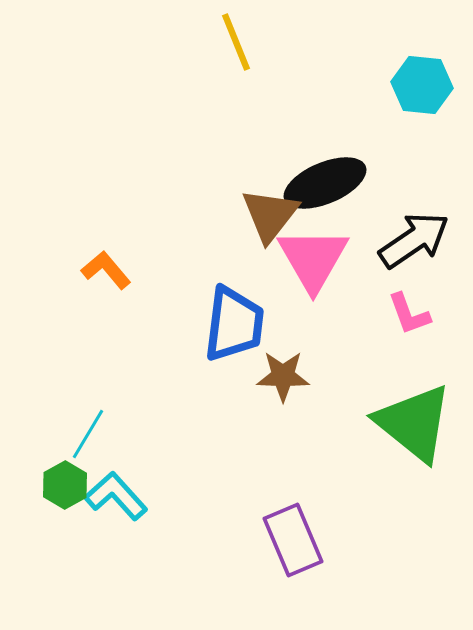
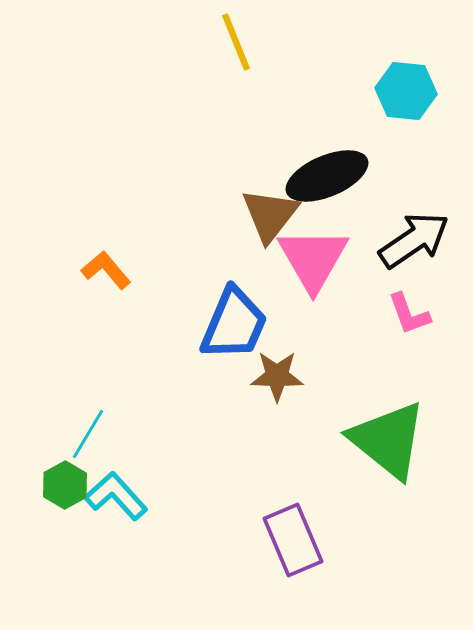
cyan hexagon: moved 16 px left, 6 px down
black ellipse: moved 2 px right, 7 px up
blue trapezoid: rotated 16 degrees clockwise
brown star: moved 6 px left
green triangle: moved 26 px left, 17 px down
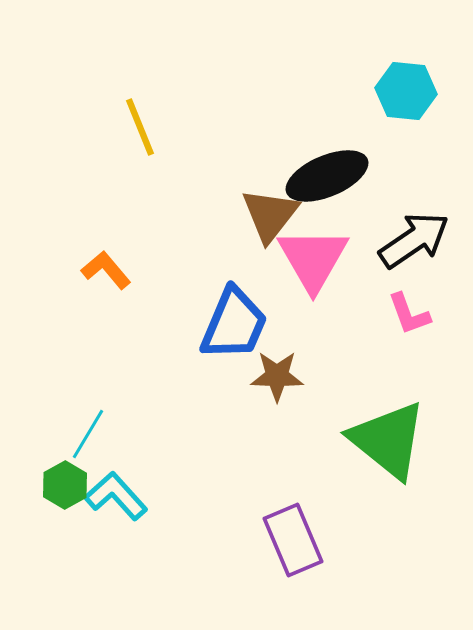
yellow line: moved 96 px left, 85 px down
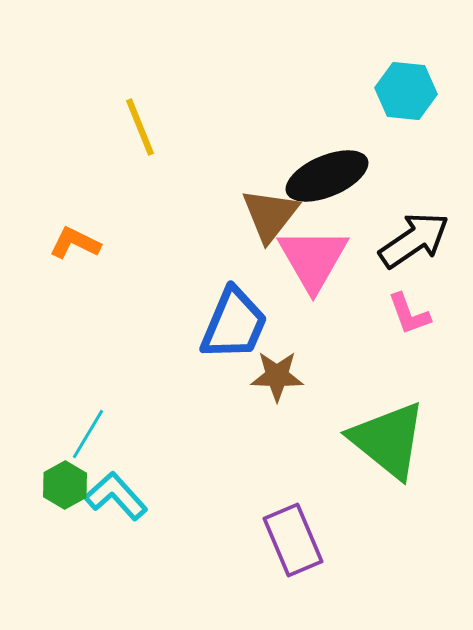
orange L-shape: moved 31 px left, 27 px up; rotated 24 degrees counterclockwise
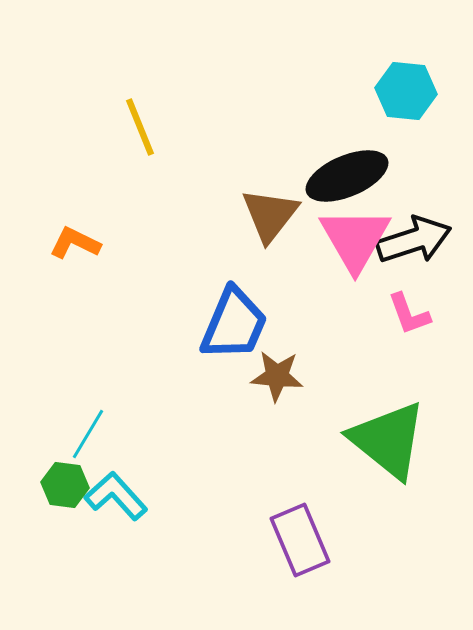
black ellipse: moved 20 px right
black arrow: rotated 16 degrees clockwise
pink triangle: moved 42 px right, 20 px up
brown star: rotated 4 degrees clockwise
green hexagon: rotated 24 degrees counterclockwise
purple rectangle: moved 7 px right
